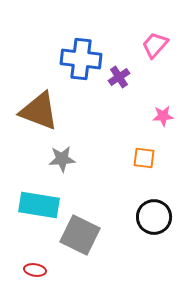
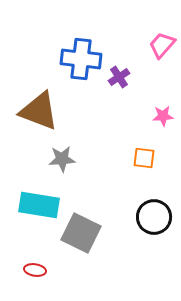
pink trapezoid: moved 7 px right
gray square: moved 1 px right, 2 px up
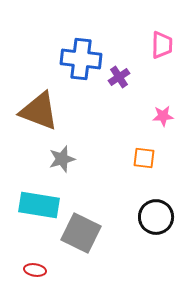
pink trapezoid: rotated 140 degrees clockwise
gray star: rotated 12 degrees counterclockwise
black circle: moved 2 px right
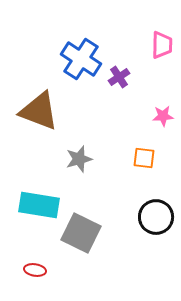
blue cross: rotated 27 degrees clockwise
gray star: moved 17 px right
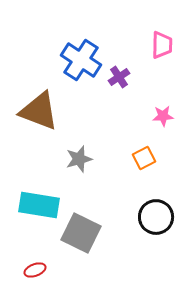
blue cross: moved 1 px down
orange square: rotated 35 degrees counterclockwise
red ellipse: rotated 30 degrees counterclockwise
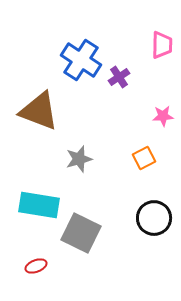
black circle: moved 2 px left, 1 px down
red ellipse: moved 1 px right, 4 px up
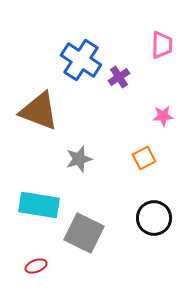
gray square: moved 3 px right
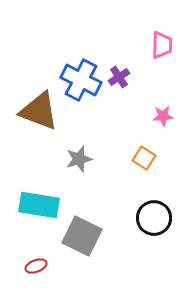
blue cross: moved 20 px down; rotated 6 degrees counterclockwise
orange square: rotated 30 degrees counterclockwise
gray square: moved 2 px left, 3 px down
